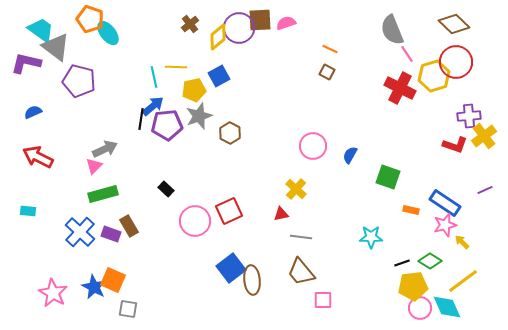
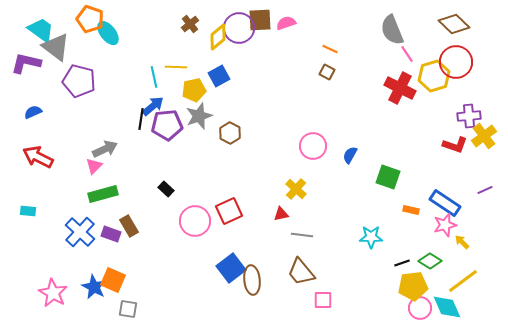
gray line at (301, 237): moved 1 px right, 2 px up
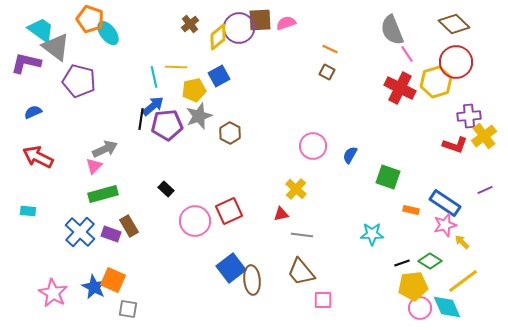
yellow hexagon at (434, 76): moved 2 px right, 6 px down
cyan star at (371, 237): moved 1 px right, 3 px up
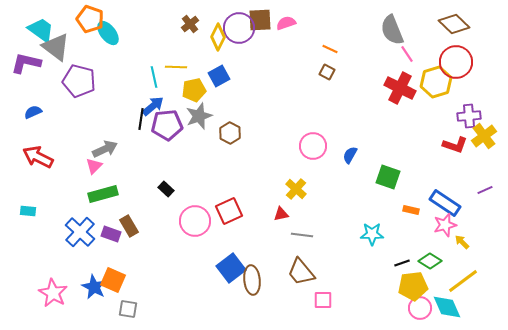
yellow diamond at (218, 37): rotated 24 degrees counterclockwise
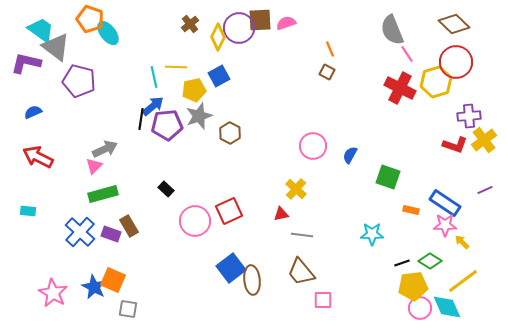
orange line at (330, 49): rotated 42 degrees clockwise
yellow cross at (484, 136): moved 4 px down
pink star at (445, 225): rotated 15 degrees clockwise
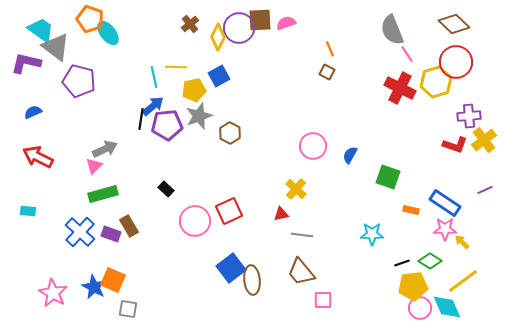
pink star at (445, 225): moved 4 px down
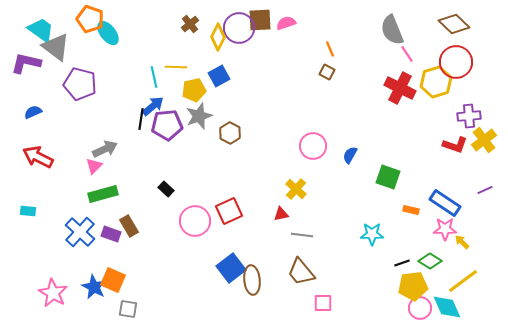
purple pentagon at (79, 81): moved 1 px right, 3 px down
pink square at (323, 300): moved 3 px down
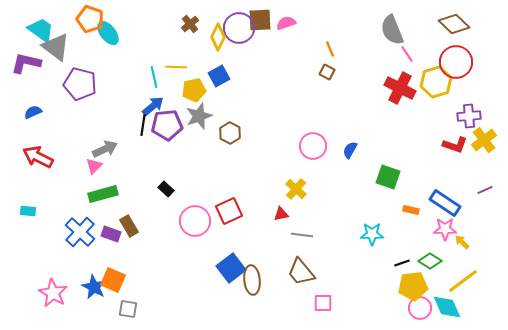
black line at (141, 119): moved 2 px right, 6 px down
blue semicircle at (350, 155): moved 5 px up
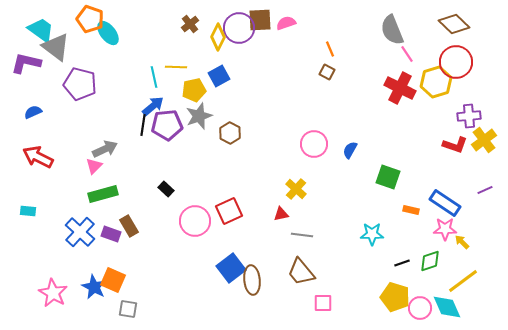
pink circle at (313, 146): moved 1 px right, 2 px up
green diamond at (430, 261): rotated 50 degrees counterclockwise
yellow pentagon at (413, 286): moved 18 px left, 11 px down; rotated 24 degrees clockwise
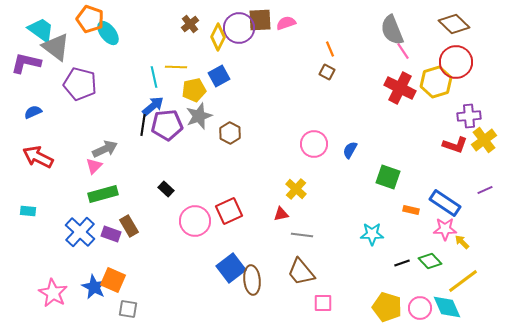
pink line at (407, 54): moved 4 px left, 3 px up
green diamond at (430, 261): rotated 65 degrees clockwise
yellow pentagon at (395, 297): moved 8 px left, 10 px down
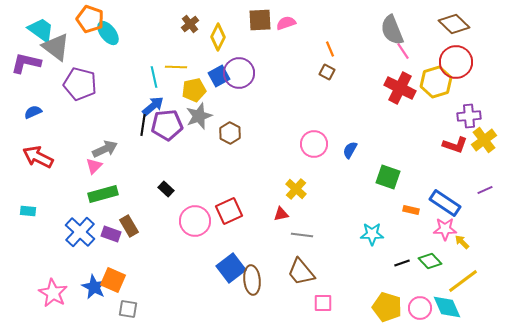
purple circle at (239, 28): moved 45 px down
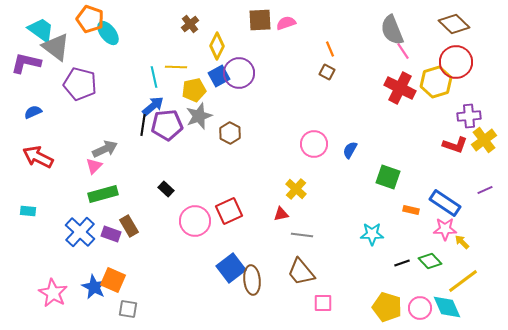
yellow diamond at (218, 37): moved 1 px left, 9 px down
